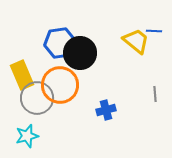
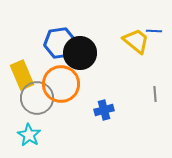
orange circle: moved 1 px right, 1 px up
blue cross: moved 2 px left
cyan star: moved 2 px right, 1 px up; rotated 25 degrees counterclockwise
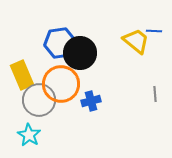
gray circle: moved 2 px right, 2 px down
blue cross: moved 13 px left, 9 px up
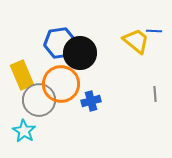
cyan star: moved 5 px left, 4 px up
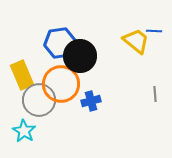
black circle: moved 3 px down
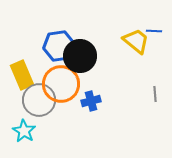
blue hexagon: moved 1 px left, 3 px down
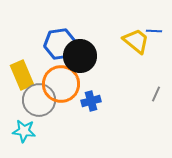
blue hexagon: moved 1 px right, 2 px up
gray line: moved 1 px right; rotated 28 degrees clockwise
cyan star: rotated 25 degrees counterclockwise
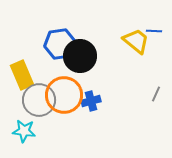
orange circle: moved 3 px right, 11 px down
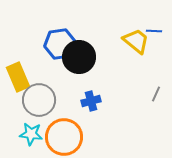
black circle: moved 1 px left, 1 px down
yellow rectangle: moved 4 px left, 2 px down
orange circle: moved 42 px down
cyan star: moved 7 px right, 3 px down
